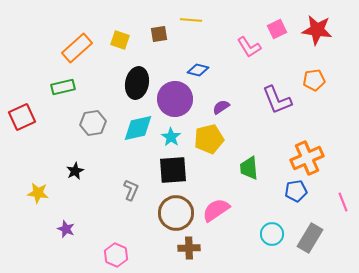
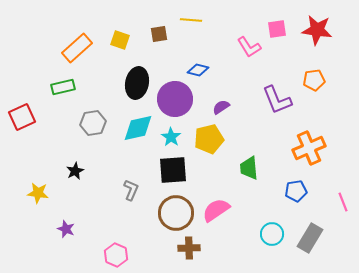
pink square: rotated 18 degrees clockwise
orange cross: moved 2 px right, 10 px up
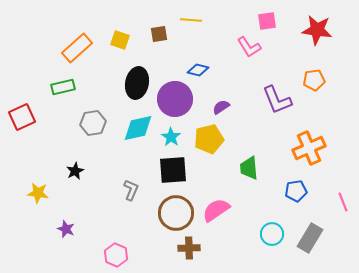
pink square: moved 10 px left, 8 px up
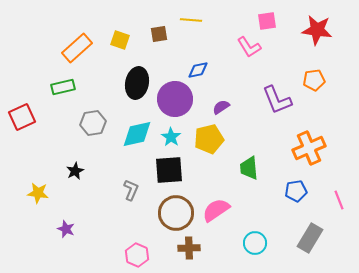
blue diamond: rotated 25 degrees counterclockwise
cyan diamond: moved 1 px left, 6 px down
black square: moved 4 px left
pink line: moved 4 px left, 2 px up
cyan circle: moved 17 px left, 9 px down
pink hexagon: moved 21 px right
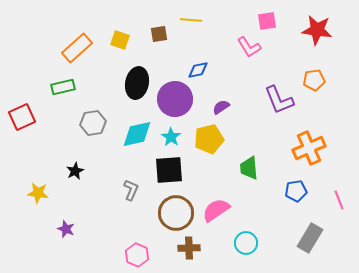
purple L-shape: moved 2 px right
cyan circle: moved 9 px left
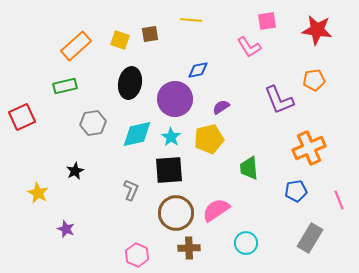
brown square: moved 9 px left
orange rectangle: moved 1 px left, 2 px up
black ellipse: moved 7 px left
green rectangle: moved 2 px right, 1 px up
yellow star: rotated 20 degrees clockwise
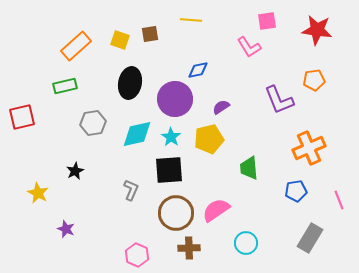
red square: rotated 12 degrees clockwise
